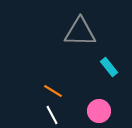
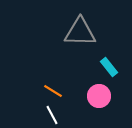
pink circle: moved 15 px up
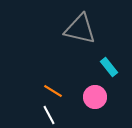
gray triangle: moved 3 px up; rotated 12 degrees clockwise
pink circle: moved 4 px left, 1 px down
white line: moved 3 px left
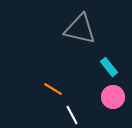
orange line: moved 2 px up
pink circle: moved 18 px right
white line: moved 23 px right
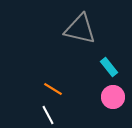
white line: moved 24 px left
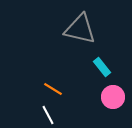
cyan rectangle: moved 7 px left
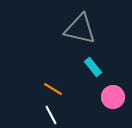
cyan rectangle: moved 9 px left
white line: moved 3 px right
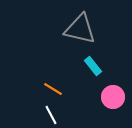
cyan rectangle: moved 1 px up
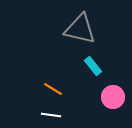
white line: rotated 54 degrees counterclockwise
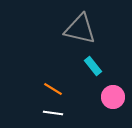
white line: moved 2 px right, 2 px up
